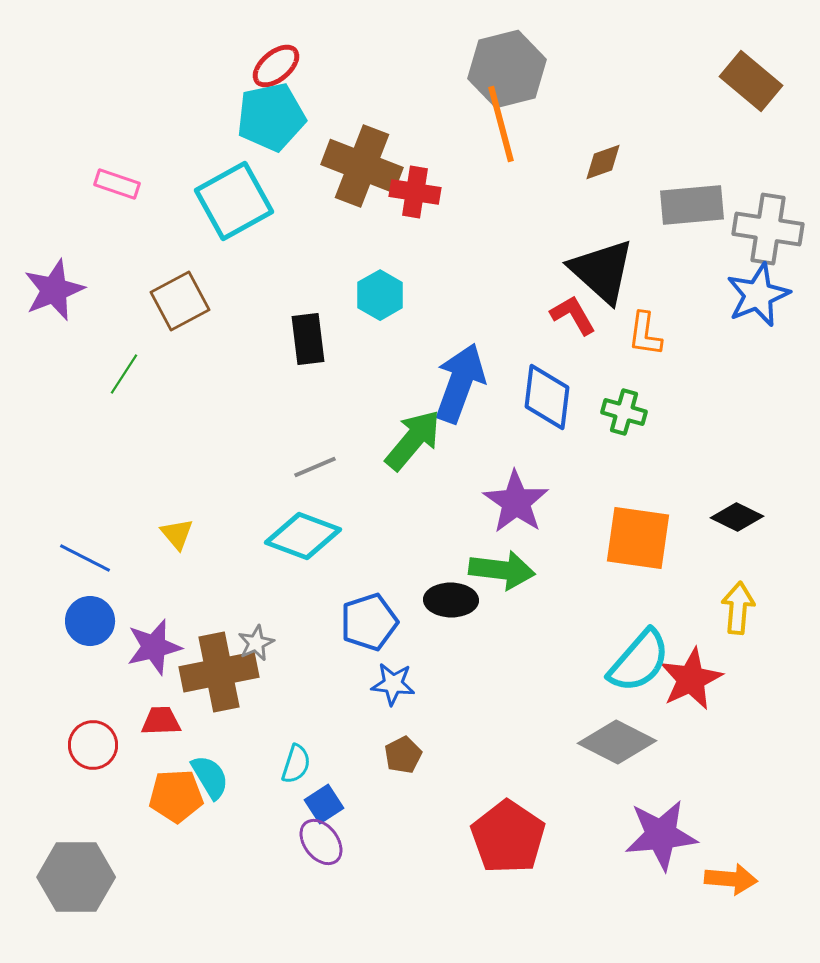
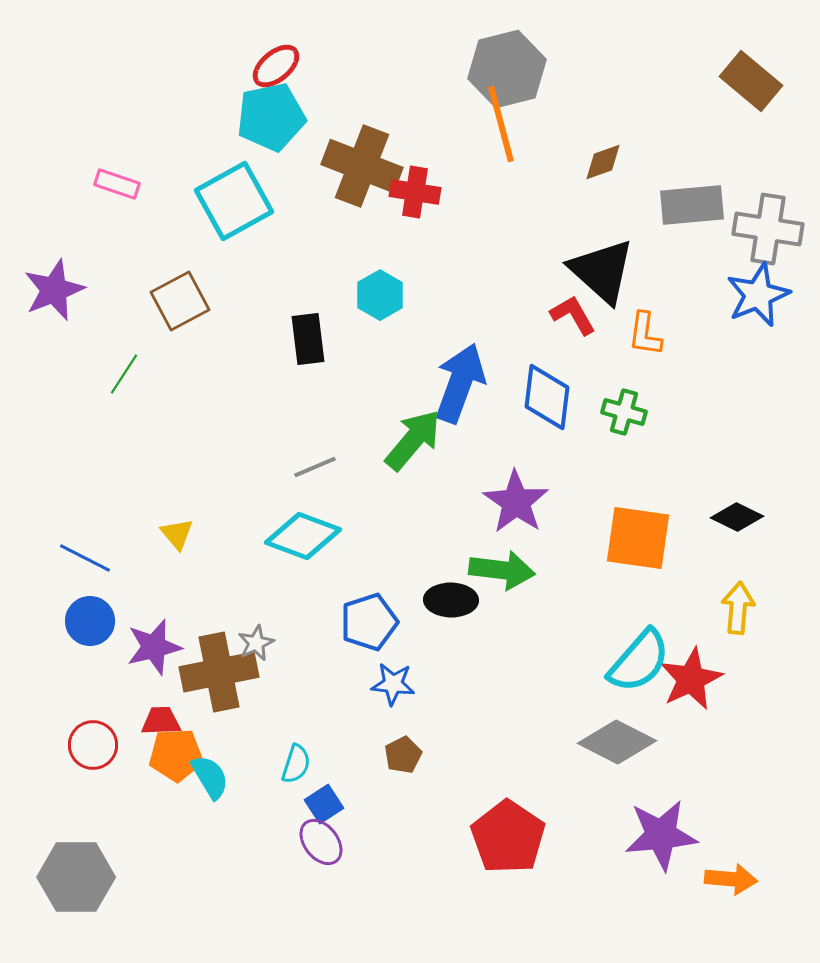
orange pentagon at (176, 796): moved 41 px up
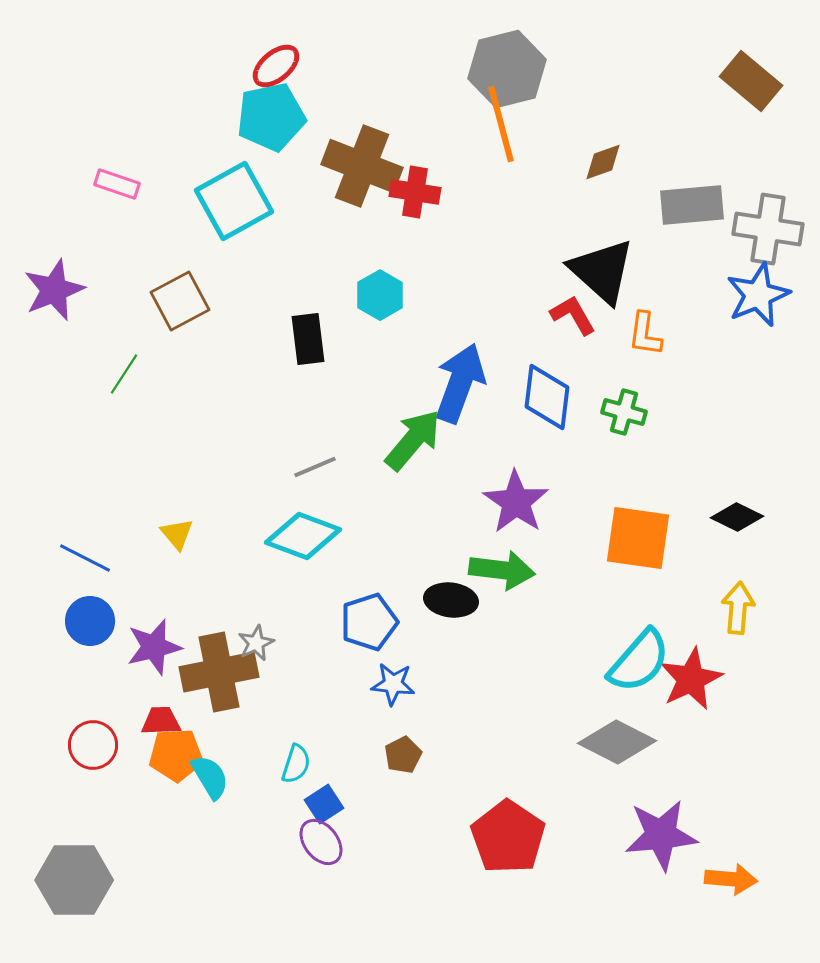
black ellipse at (451, 600): rotated 6 degrees clockwise
gray hexagon at (76, 877): moved 2 px left, 3 px down
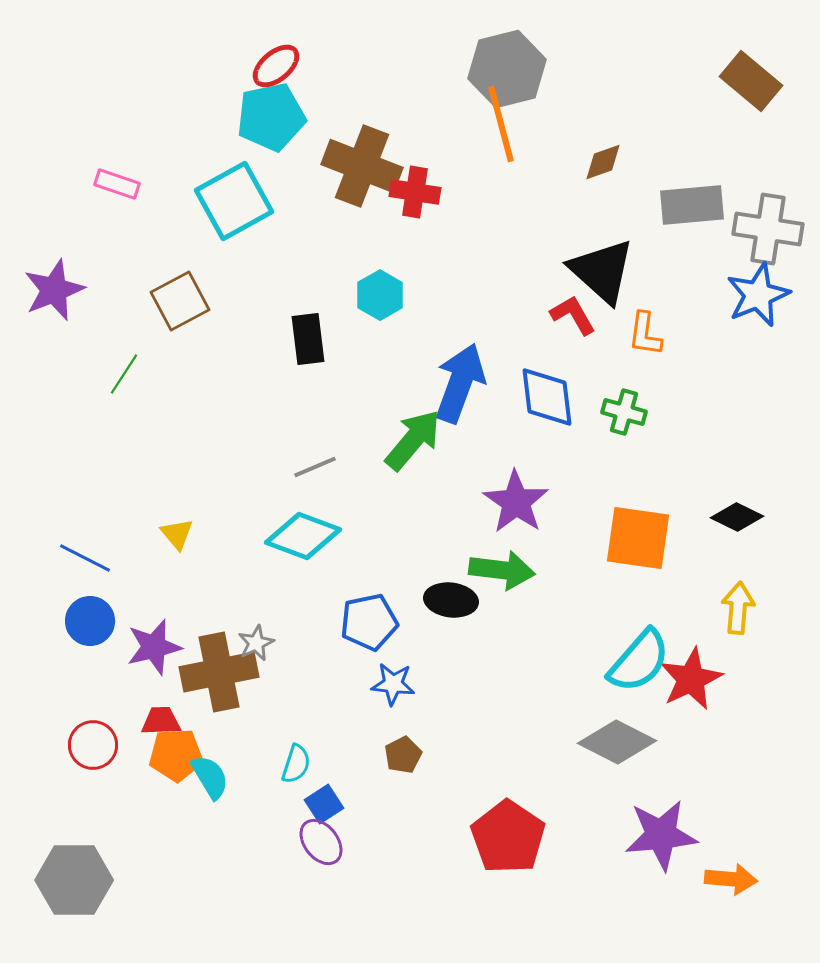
blue diamond at (547, 397): rotated 14 degrees counterclockwise
blue pentagon at (369, 622): rotated 6 degrees clockwise
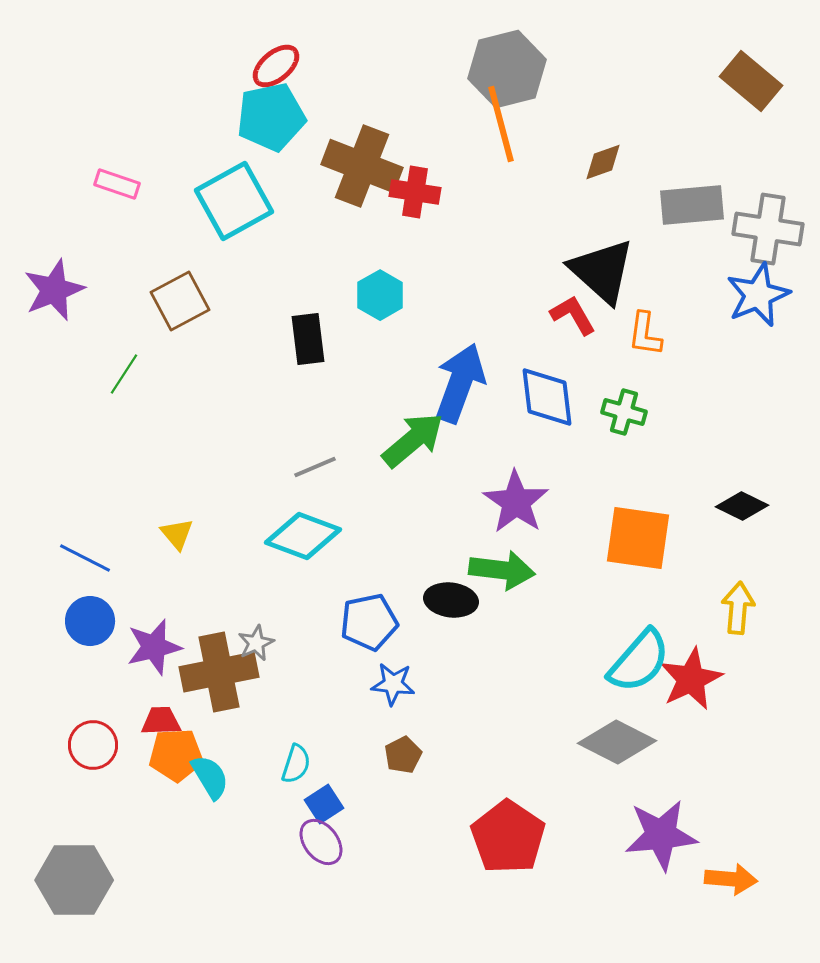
green arrow at (413, 440): rotated 10 degrees clockwise
black diamond at (737, 517): moved 5 px right, 11 px up
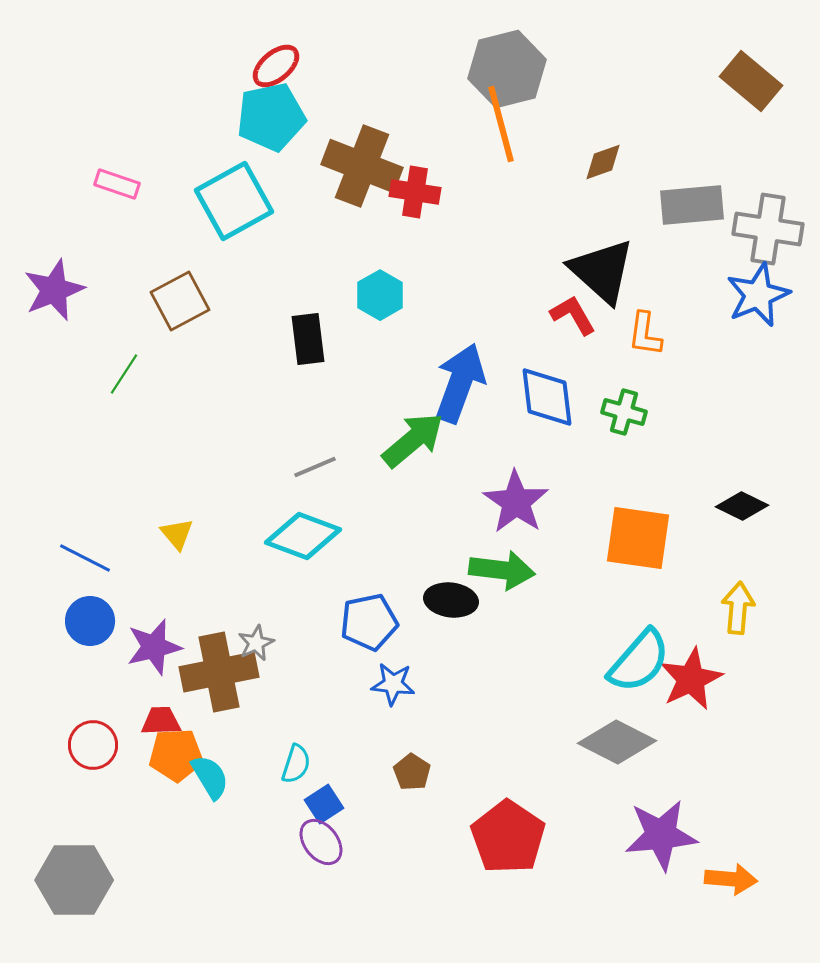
brown pentagon at (403, 755): moved 9 px right, 17 px down; rotated 12 degrees counterclockwise
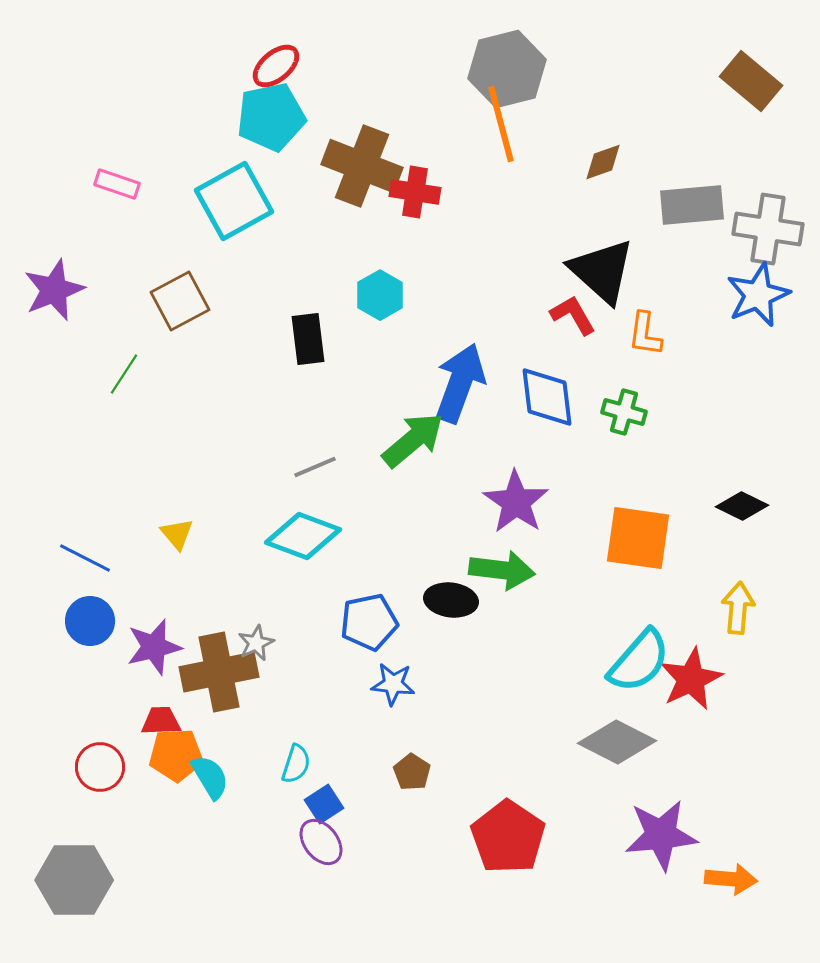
red circle at (93, 745): moved 7 px right, 22 px down
